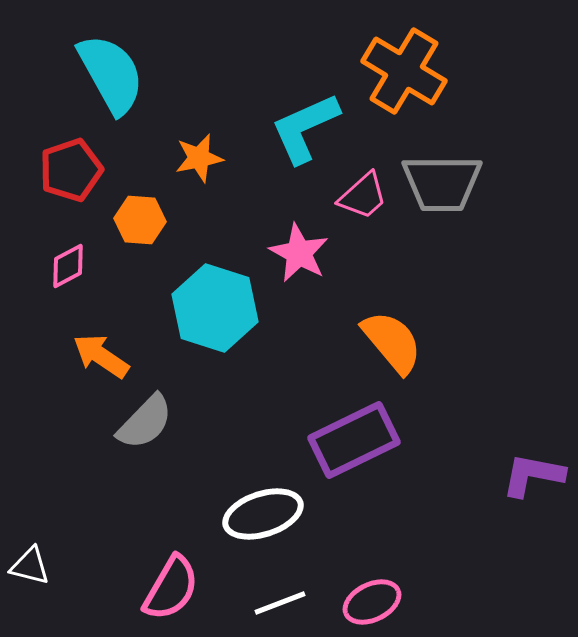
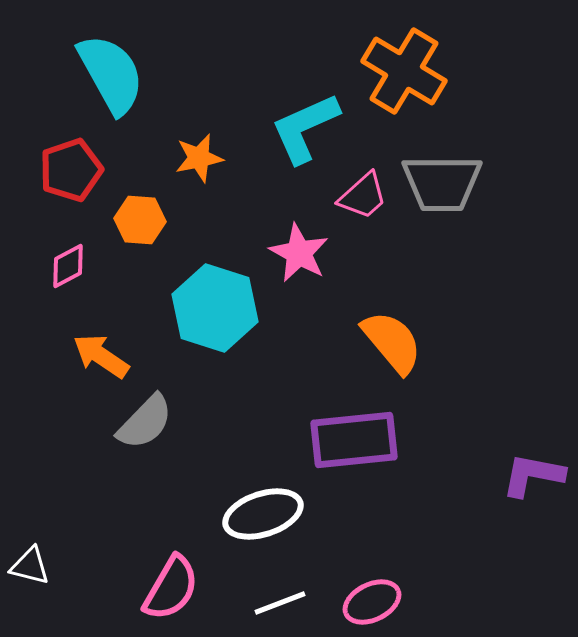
purple rectangle: rotated 20 degrees clockwise
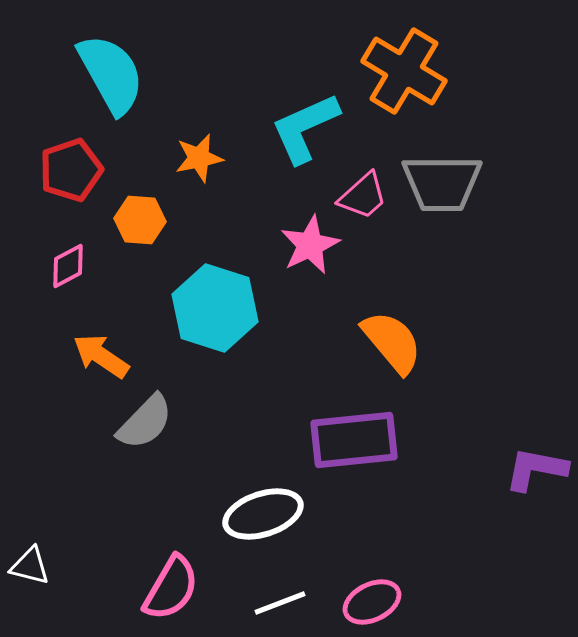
pink star: moved 11 px right, 8 px up; rotated 18 degrees clockwise
purple L-shape: moved 3 px right, 6 px up
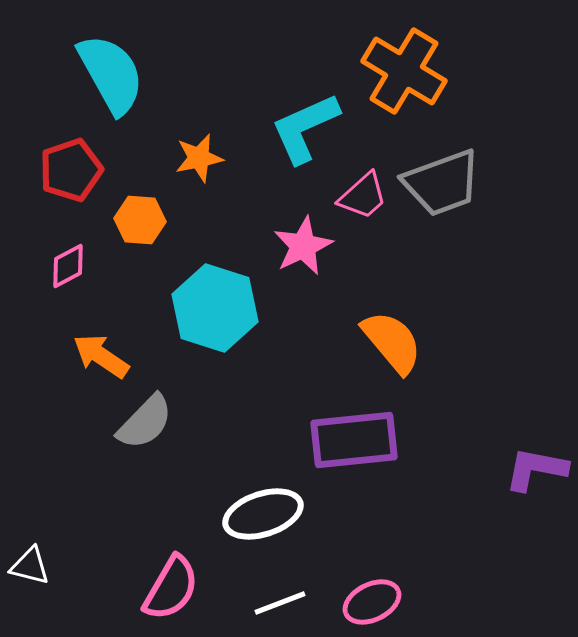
gray trapezoid: rotated 20 degrees counterclockwise
pink star: moved 7 px left, 1 px down
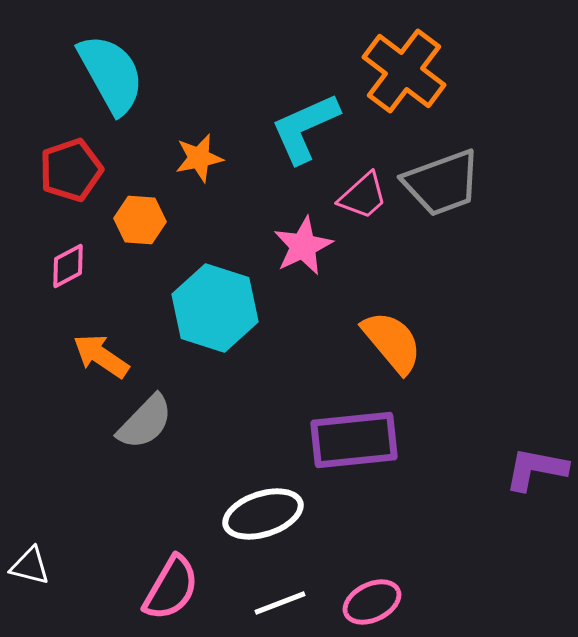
orange cross: rotated 6 degrees clockwise
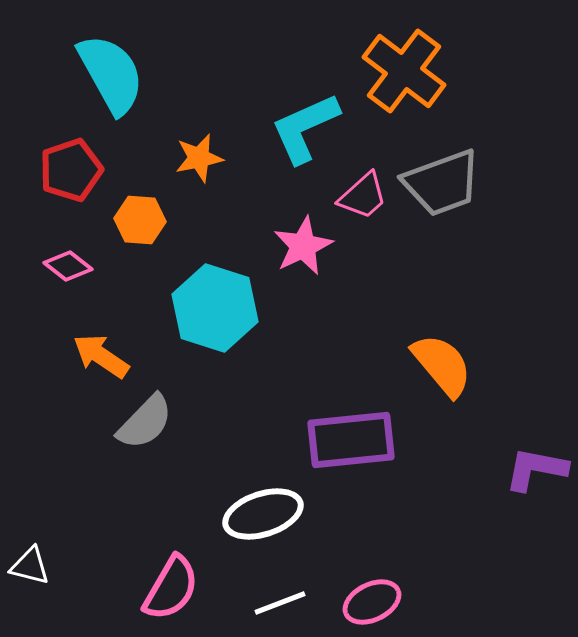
pink diamond: rotated 66 degrees clockwise
orange semicircle: moved 50 px right, 23 px down
purple rectangle: moved 3 px left
